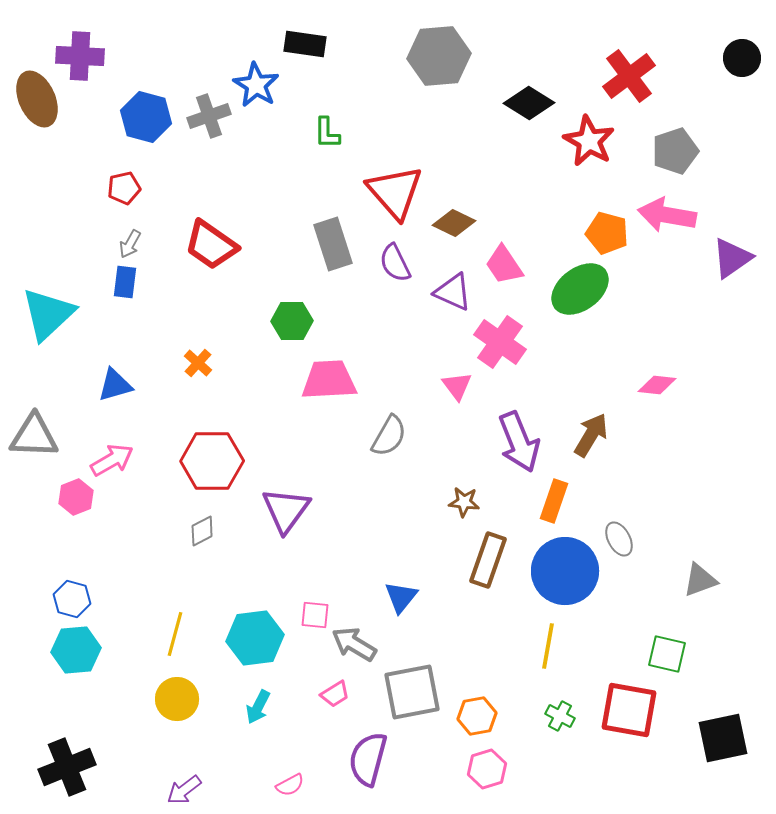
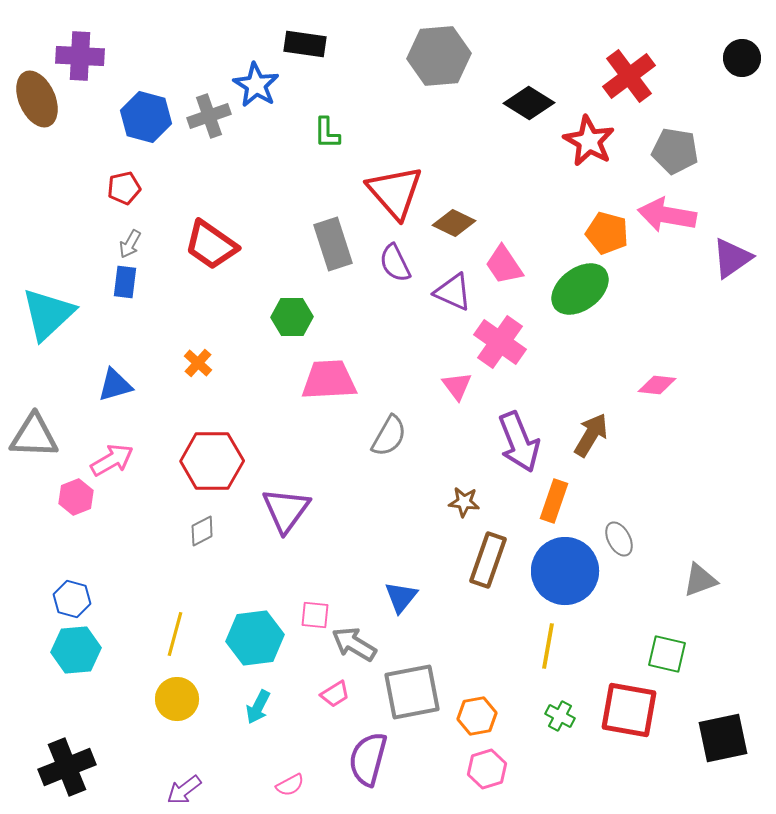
gray pentagon at (675, 151): rotated 27 degrees clockwise
green hexagon at (292, 321): moved 4 px up
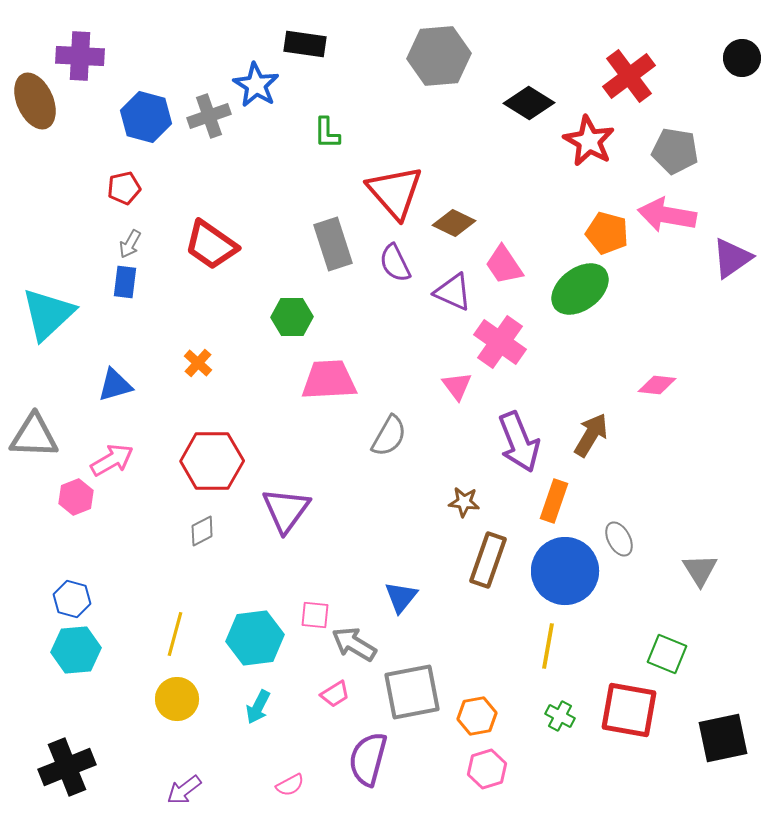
brown ellipse at (37, 99): moved 2 px left, 2 px down
gray triangle at (700, 580): moved 10 px up; rotated 42 degrees counterclockwise
green square at (667, 654): rotated 9 degrees clockwise
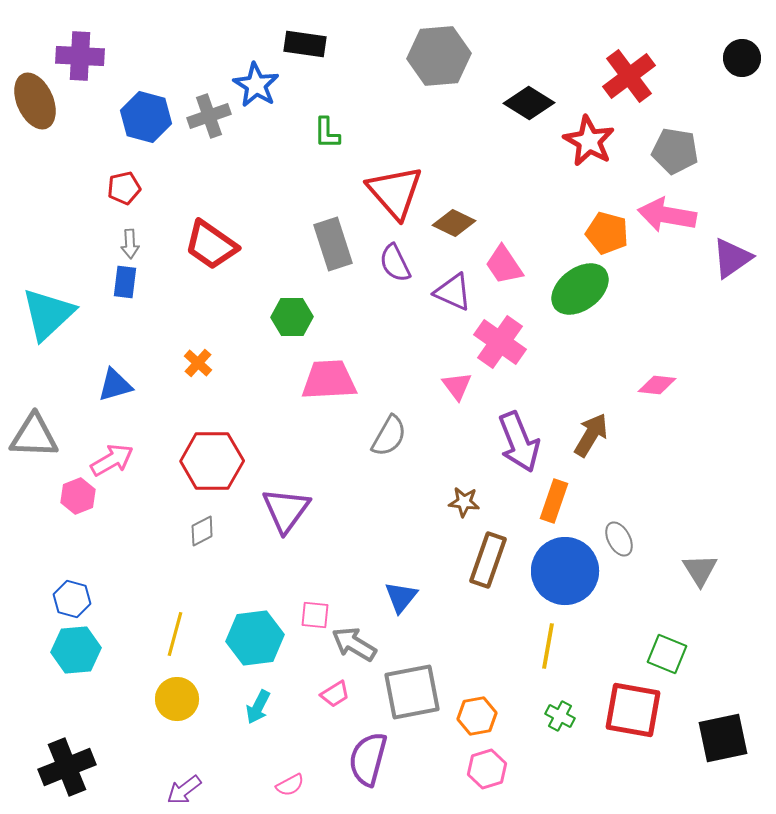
gray arrow at (130, 244): rotated 32 degrees counterclockwise
pink hexagon at (76, 497): moved 2 px right, 1 px up
red square at (629, 710): moved 4 px right
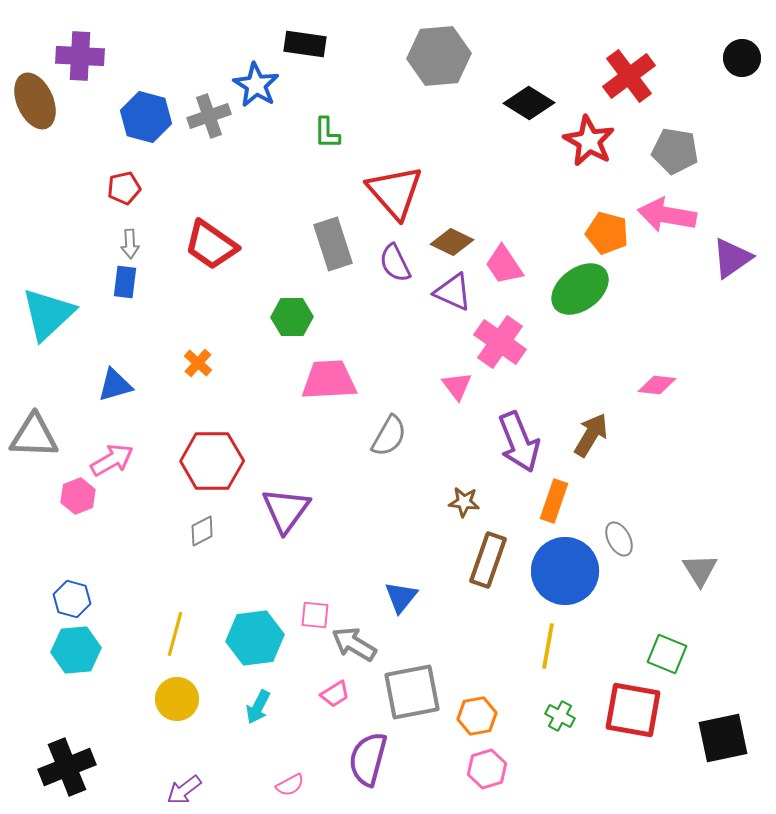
brown diamond at (454, 223): moved 2 px left, 19 px down
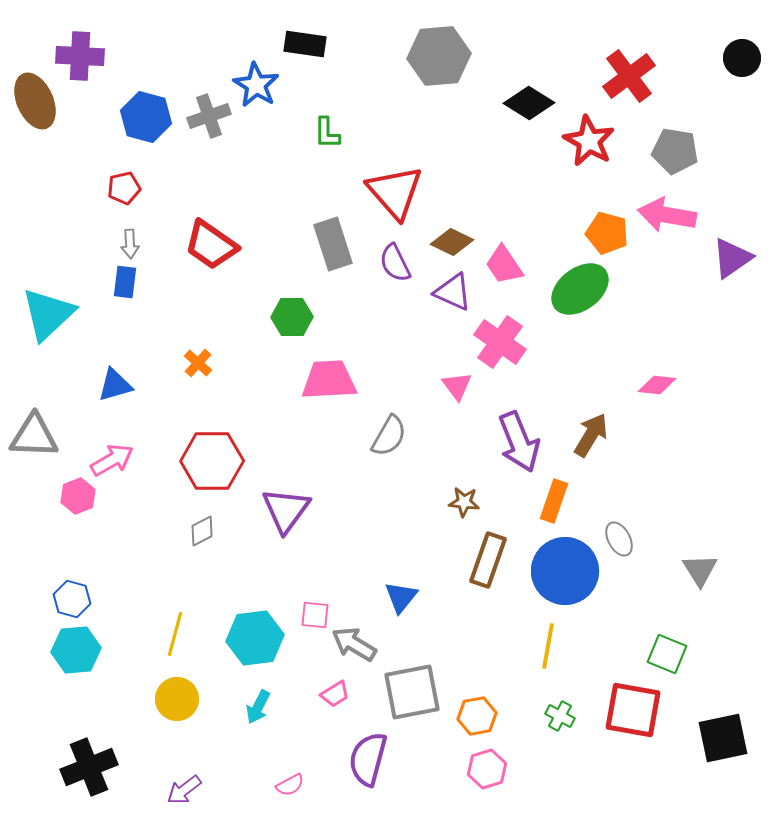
black cross at (67, 767): moved 22 px right
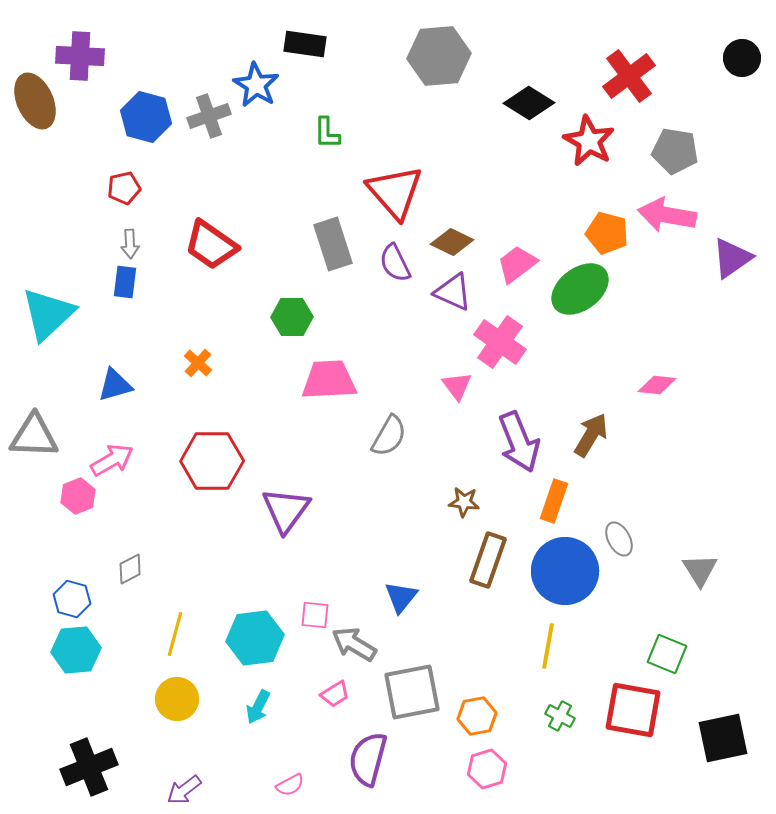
pink trapezoid at (504, 265): moved 13 px right, 1 px up; rotated 87 degrees clockwise
gray diamond at (202, 531): moved 72 px left, 38 px down
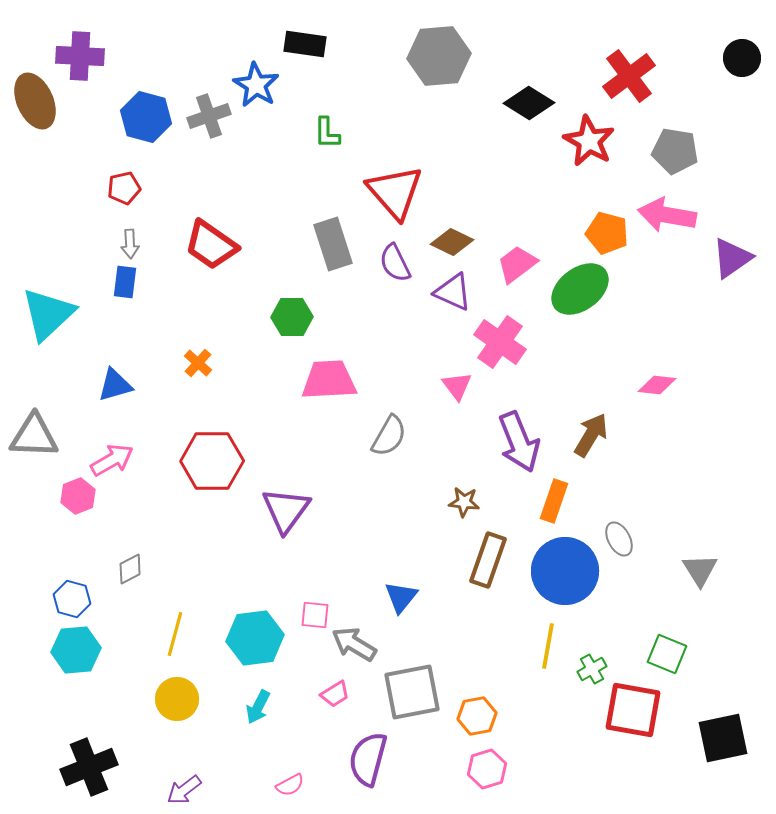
green cross at (560, 716): moved 32 px right, 47 px up; rotated 32 degrees clockwise
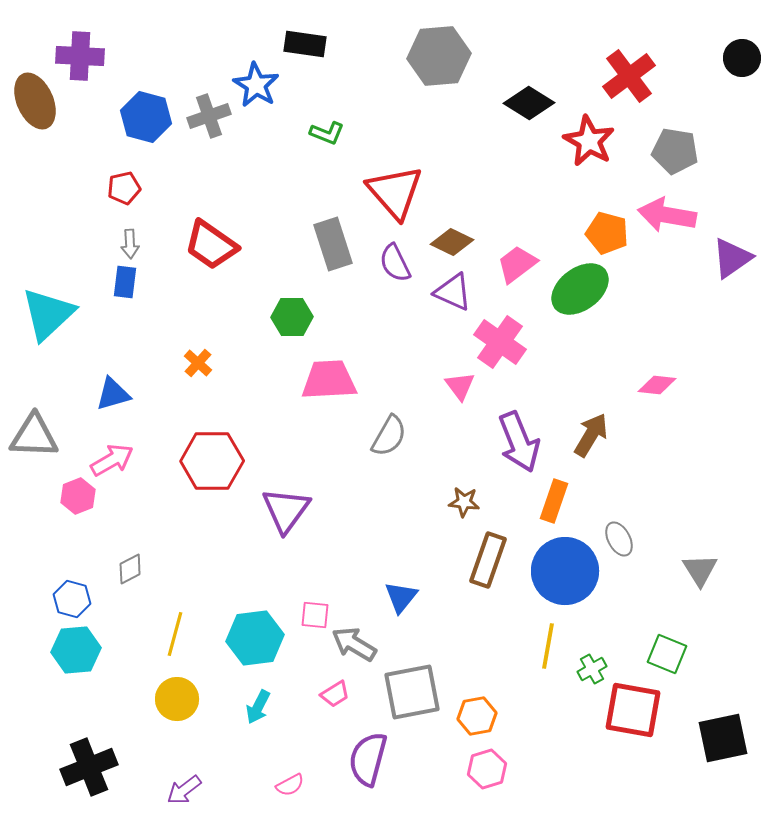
green L-shape at (327, 133): rotated 68 degrees counterclockwise
blue triangle at (115, 385): moved 2 px left, 9 px down
pink triangle at (457, 386): moved 3 px right
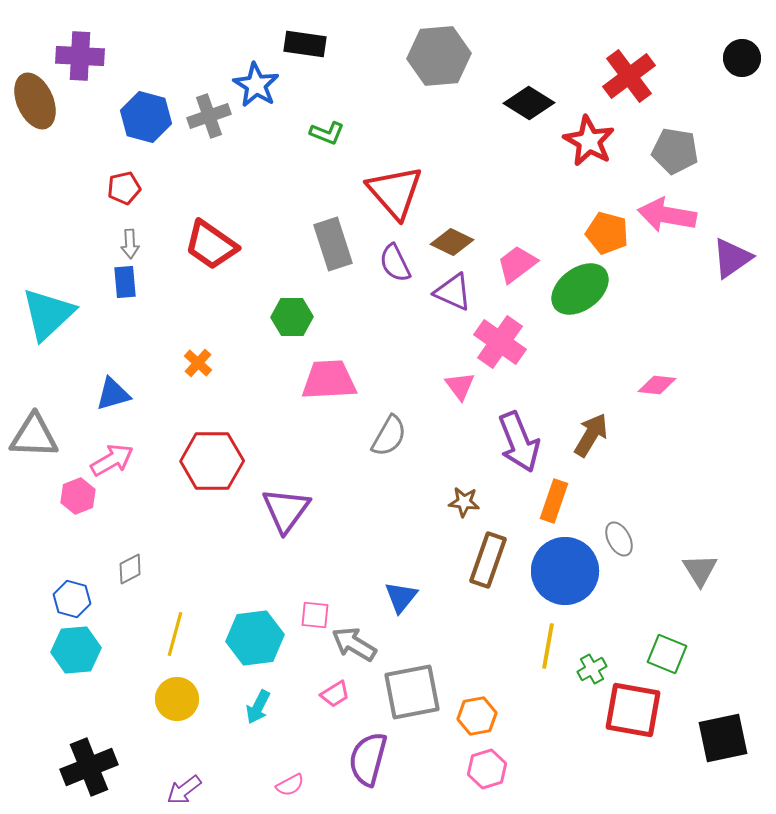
blue rectangle at (125, 282): rotated 12 degrees counterclockwise
